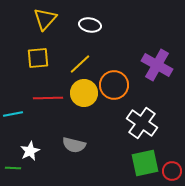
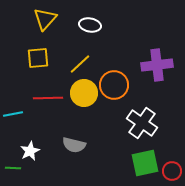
purple cross: rotated 36 degrees counterclockwise
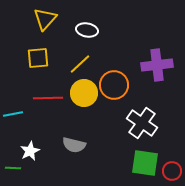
white ellipse: moved 3 px left, 5 px down
green square: rotated 20 degrees clockwise
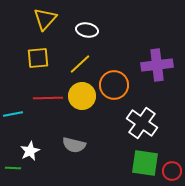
yellow circle: moved 2 px left, 3 px down
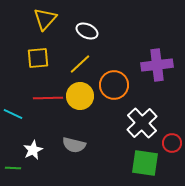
white ellipse: moved 1 px down; rotated 15 degrees clockwise
yellow circle: moved 2 px left
cyan line: rotated 36 degrees clockwise
white cross: rotated 12 degrees clockwise
white star: moved 3 px right, 1 px up
red circle: moved 28 px up
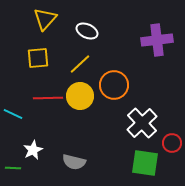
purple cross: moved 25 px up
gray semicircle: moved 17 px down
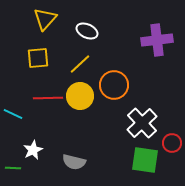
green square: moved 3 px up
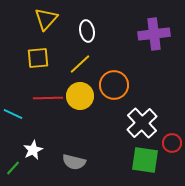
yellow triangle: moved 1 px right
white ellipse: rotated 55 degrees clockwise
purple cross: moved 3 px left, 6 px up
green line: rotated 49 degrees counterclockwise
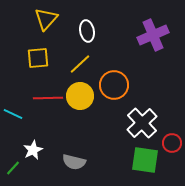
purple cross: moved 1 px left, 1 px down; rotated 16 degrees counterclockwise
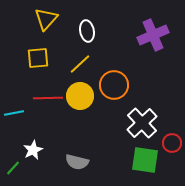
cyan line: moved 1 px right, 1 px up; rotated 36 degrees counterclockwise
gray semicircle: moved 3 px right
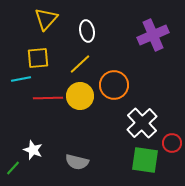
cyan line: moved 7 px right, 34 px up
white star: rotated 24 degrees counterclockwise
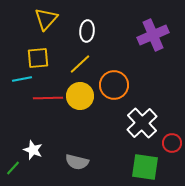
white ellipse: rotated 15 degrees clockwise
cyan line: moved 1 px right
green square: moved 7 px down
